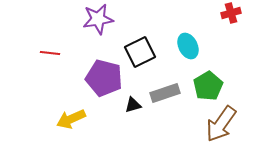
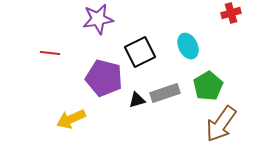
black triangle: moved 4 px right, 5 px up
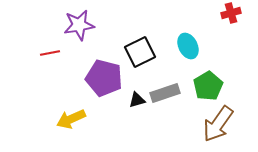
purple star: moved 19 px left, 6 px down
red line: rotated 18 degrees counterclockwise
brown arrow: moved 3 px left
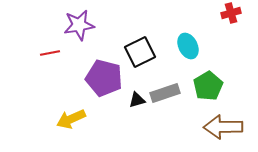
brown arrow: moved 5 px right, 3 px down; rotated 54 degrees clockwise
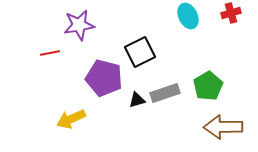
cyan ellipse: moved 30 px up
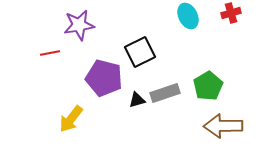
yellow arrow: rotated 28 degrees counterclockwise
brown arrow: moved 1 px up
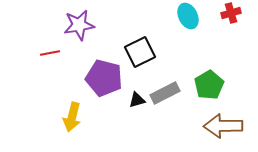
green pentagon: moved 1 px right, 1 px up
gray rectangle: rotated 8 degrees counterclockwise
yellow arrow: moved 1 px right, 2 px up; rotated 24 degrees counterclockwise
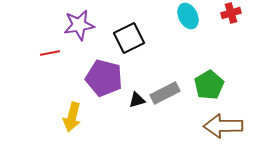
black square: moved 11 px left, 14 px up
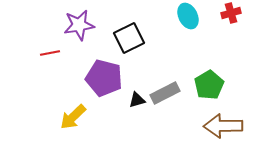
yellow arrow: moved 1 px right; rotated 32 degrees clockwise
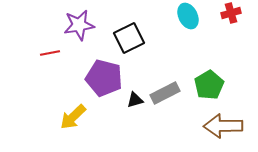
black triangle: moved 2 px left
